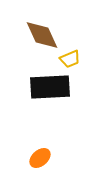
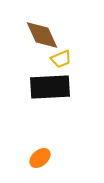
yellow trapezoid: moved 9 px left
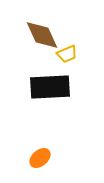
yellow trapezoid: moved 6 px right, 5 px up
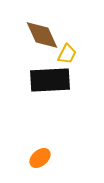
yellow trapezoid: rotated 40 degrees counterclockwise
black rectangle: moved 7 px up
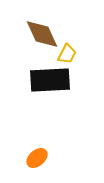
brown diamond: moved 1 px up
orange ellipse: moved 3 px left
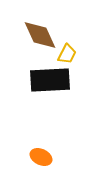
brown diamond: moved 2 px left, 1 px down
orange ellipse: moved 4 px right, 1 px up; rotated 65 degrees clockwise
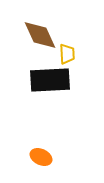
yellow trapezoid: rotated 30 degrees counterclockwise
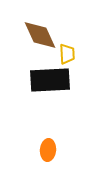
orange ellipse: moved 7 px right, 7 px up; rotated 70 degrees clockwise
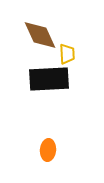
black rectangle: moved 1 px left, 1 px up
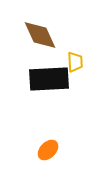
yellow trapezoid: moved 8 px right, 8 px down
orange ellipse: rotated 40 degrees clockwise
